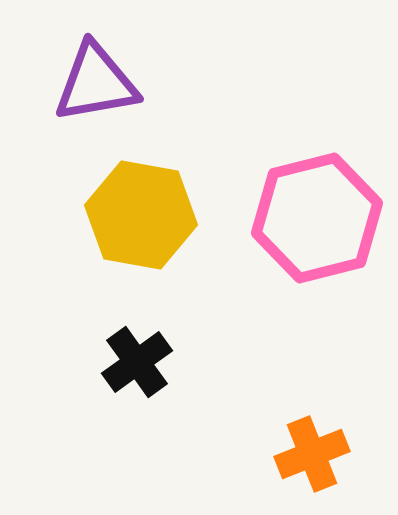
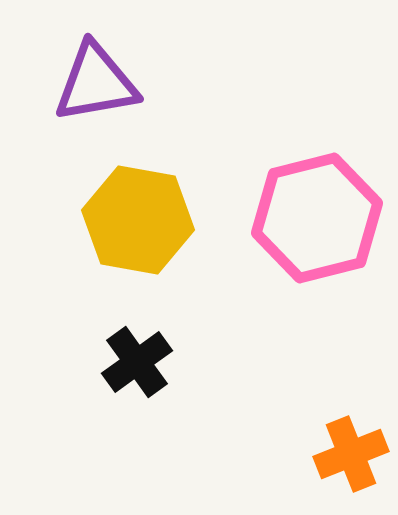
yellow hexagon: moved 3 px left, 5 px down
orange cross: moved 39 px right
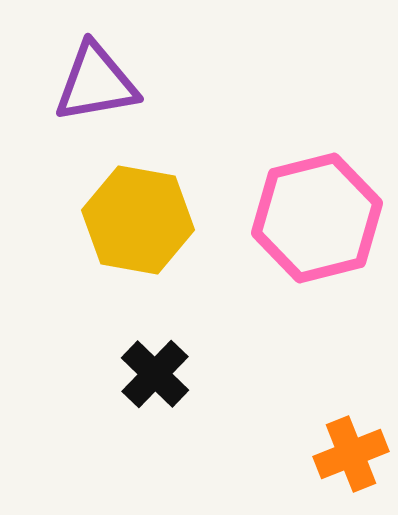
black cross: moved 18 px right, 12 px down; rotated 10 degrees counterclockwise
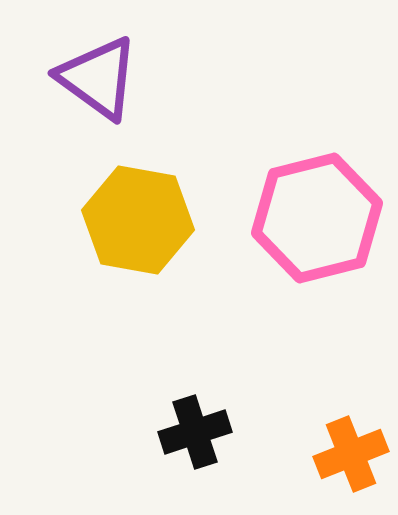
purple triangle: moved 2 px right, 5 px up; rotated 46 degrees clockwise
black cross: moved 40 px right, 58 px down; rotated 28 degrees clockwise
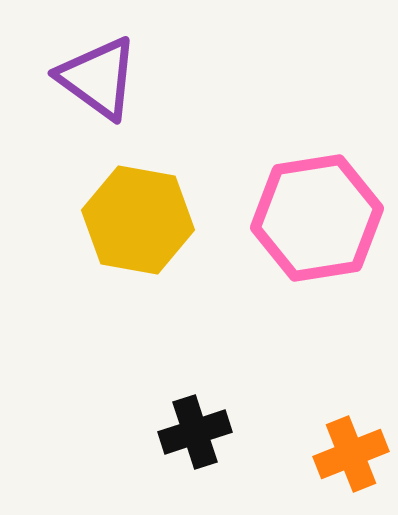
pink hexagon: rotated 5 degrees clockwise
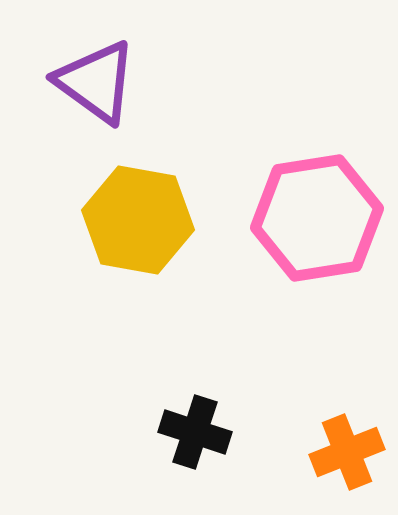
purple triangle: moved 2 px left, 4 px down
black cross: rotated 36 degrees clockwise
orange cross: moved 4 px left, 2 px up
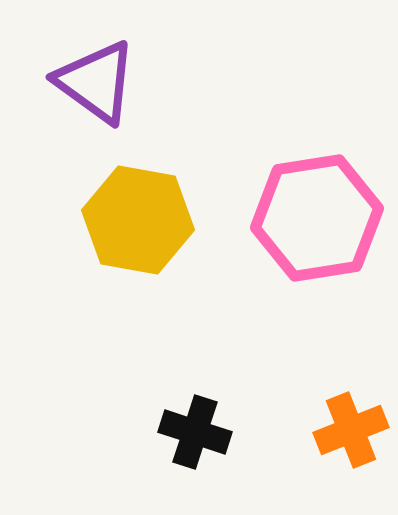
orange cross: moved 4 px right, 22 px up
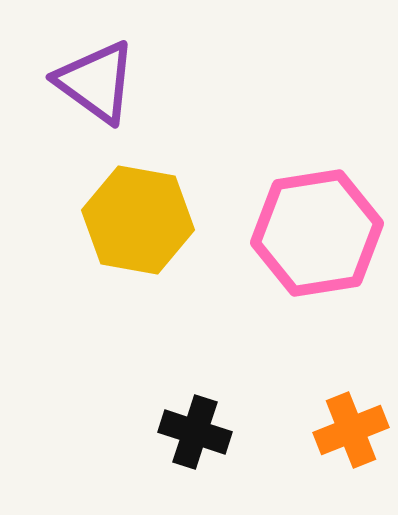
pink hexagon: moved 15 px down
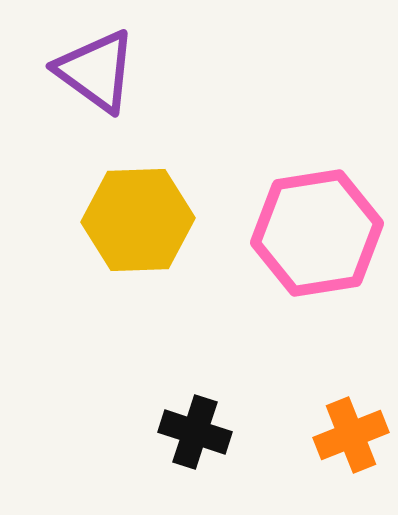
purple triangle: moved 11 px up
yellow hexagon: rotated 12 degrees counterclockwise
orange cross: moved 5 px down
